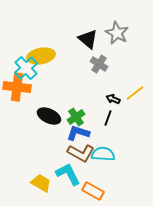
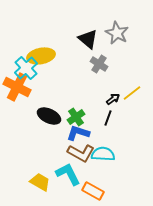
orange cross: rotated 20 degrees clockwise
yellow line: moved 3 px left
black arrow: rotated 120 degrees clockwise
yellow trapezoid: moved 1 px left, 1 px up
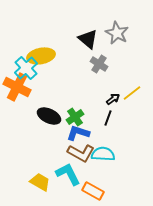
green cross: moved 1 px left
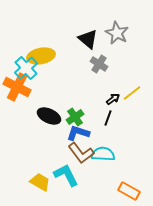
brown L-shape: rotated 24 degrees clockwise
cyan L-shape: moved 2 px left, 1 px down
orange rectangle: moved 36 px right
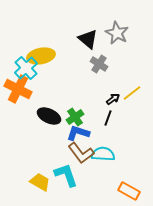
orange cross: moved 1 px right, 2 px down
cyan L-shape: rotated 8 degrees clockwise
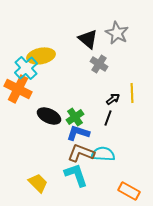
yellow line: rotated 54 degrees counterclockwise
brown L-shape: rotated 148 degrees clockwise
cyan L-shape: moved 10 px right
yellow trapezoid: moved 2 px left, 1 px down; rotated 15 degrees clockwise
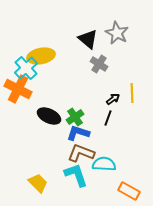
cyan semicircle: moved 1 px right, 10 px down
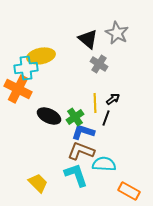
cyan cross: rotated 35 degrees clockwise
yellow line: moved 37 px left, 10 px down
black line: moved 2 px left
blue L-shape: moved 5 px right, 1 px up
brown L-shape: moved 2 px up
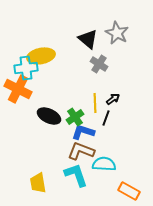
yellow trapezoid: rotated 145 degrees counterclockwise
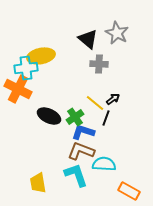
gray cross: rotated 30 degrees counterclockwise
yellow line: rotated 48 degrees counterclockwise
